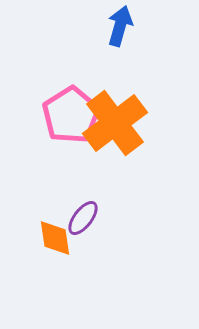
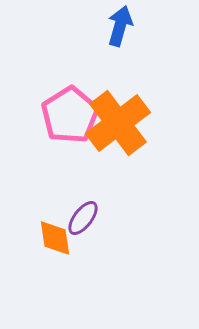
pink pentagon: moved 1 px left
orange cross: moved 3 px right
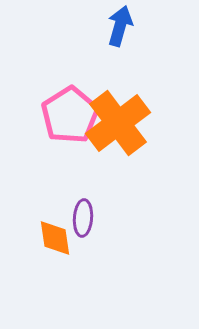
purple ellipse: rotated 33 degrees counterclockwise
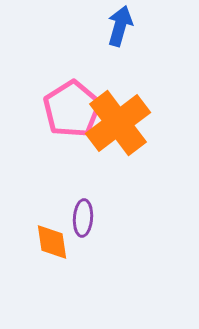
pink pentagon: moved 2 px right, 6 px up
orange diamond: moved 3 px left, 4 px down
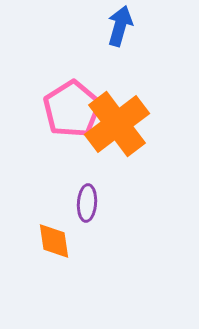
orange cross: moved 1 px left, 1 px down
purple ellipse: moved 4 px right, 15 px up
orange diamond: moved 2 px right, 1 px up
